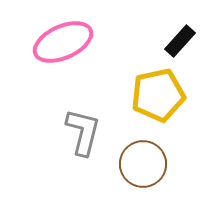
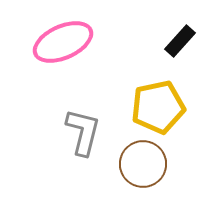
yellow pentagon: moved 12 px down
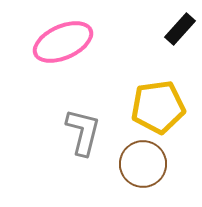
black rectangle: moved 12 px up
yellow pentagon: rotated 4 degrees clockwise
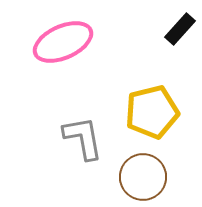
yellow pentagon: moved 6 px left, 5 px down; rotated 6 degrees counterclockwise
gray L-shape: moved 6 px down; rotated 24 degrees counterclockwise
brown circle: moved 13 px down
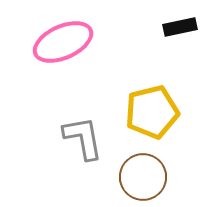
black rectangle: moved 2 px up; rotated 36 degrees clockwise
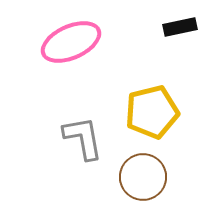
pink ellipse: moved 8 px right
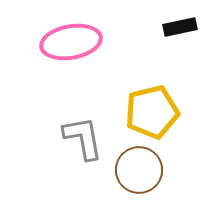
pink ellipse: rotated 14 degrees clockwise
brown circle: moved 4 px left, 7 px up
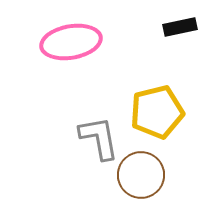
yellow pentagon: moved 5 px right
gray L-shape: moved 16 px right
brown circle: moved 2 px right, 5 px down
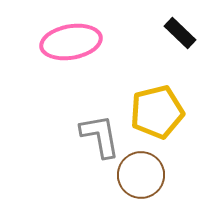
black rectangle: moved 6 px down; rotated 56 degrees clockwise
gray L-shape: moved 1 px right, 2 px up
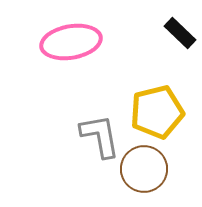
brown circle: moved 3 px right, 6 px up
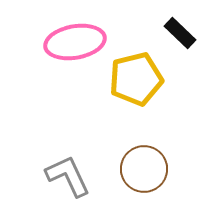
pink ellipse: moved 4 px right
yellow pentagon: moved 21 px left, 33 px up
gray L-shape: moved 32 px left, 40 px down; rotated 15 degrees counterclockwise
